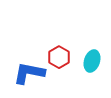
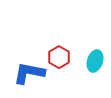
cyan ellipse: moved 3 px right
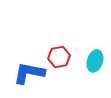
red hexagon: rotated 20 degrees clockwise
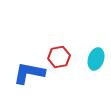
cyan ellipse: moved 1 px right, 2 px up
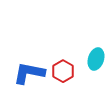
red hexagon: moved 4 px right, 14 px down; rotated 20 degrees counterclockwise
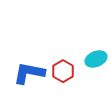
cyan ellipse: rotated 50 degrees clockwise
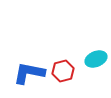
red hexagon: rotated 15 degrees clockwise
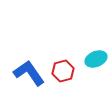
blue L-shape: rotated 44 degrees clockwise
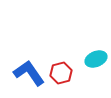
red hexagon: moved 2 px left, 2 px down
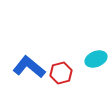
blue L-shape: moved 6 px up; rotated 16 degrees counterclockwise
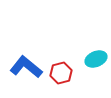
blue L-shape: moved 3 px left
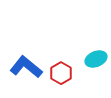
red hexagon: rotated 15 degrees counterclockwise
